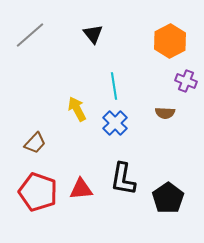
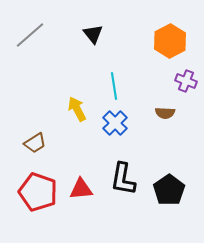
brown trapezoid: rotated 15 degrees clockwise
black pentagon: moved 1 px right, 8 px up
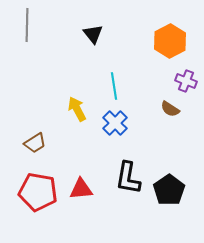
gray line: moved 3 px left, 10 px up; rotated 48 degrees counterclockwise
brown semicircle: moved 5 px right, 4 px up; rotated 30 degrees clockwise
black L-shape: moved 5 px right, 1 px up
red pentagon: rotated 9 degrees counterclockwise
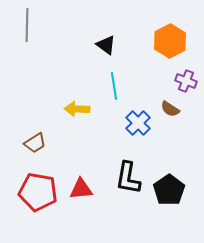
black triangle: moved 13 px right, 11 px down; rotated 15 degrees counterclockwise
yellow arrow: rotated 60 degrees counterclockwise
blue cross: moved 23 px right
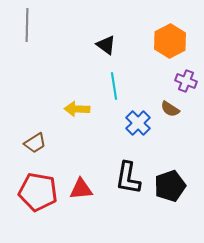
black pentagon: moved 1 px right, 4 px up; rotated 16 degrees clockwise
